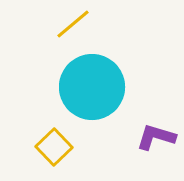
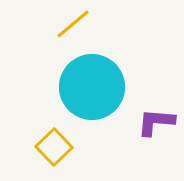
purple L-shape: moved 15 px up; rotated 12 degrees counterclockwise
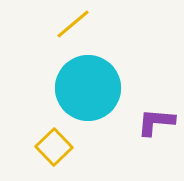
cyan circle: moved 4 px left, 1 px down
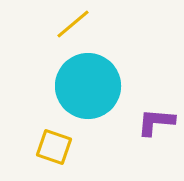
cyan circle: moved 2 px up
yellow square: rotated 27 degrees counterclockwise
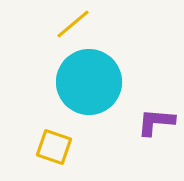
cyan circle: moved 1 px right, 4 px up
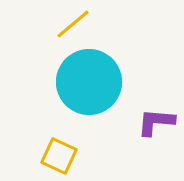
yellow square: moved 5 px right, 9 px down; rotated 6 degrees clockwise
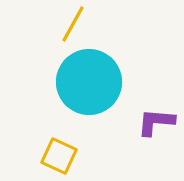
yellow line: rotated 21 degrees counterclockwise
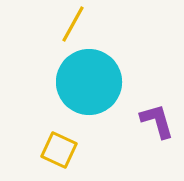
purple L-shape: moved 1 px right, 1 px up; rotated 69 degrees clockwise
yellow square: moved 6 px up
